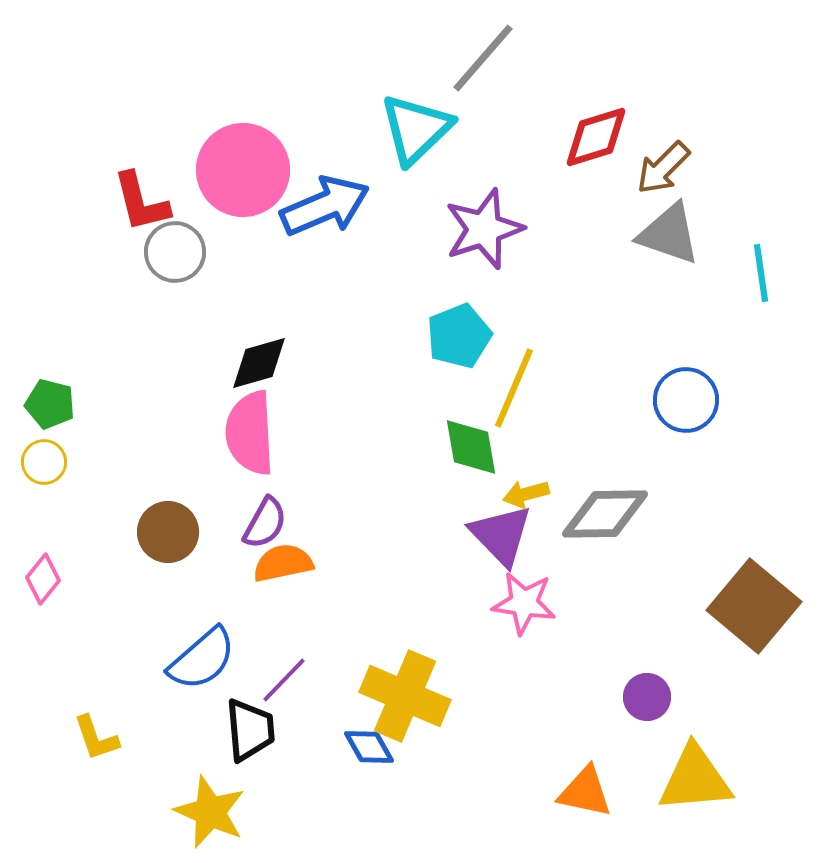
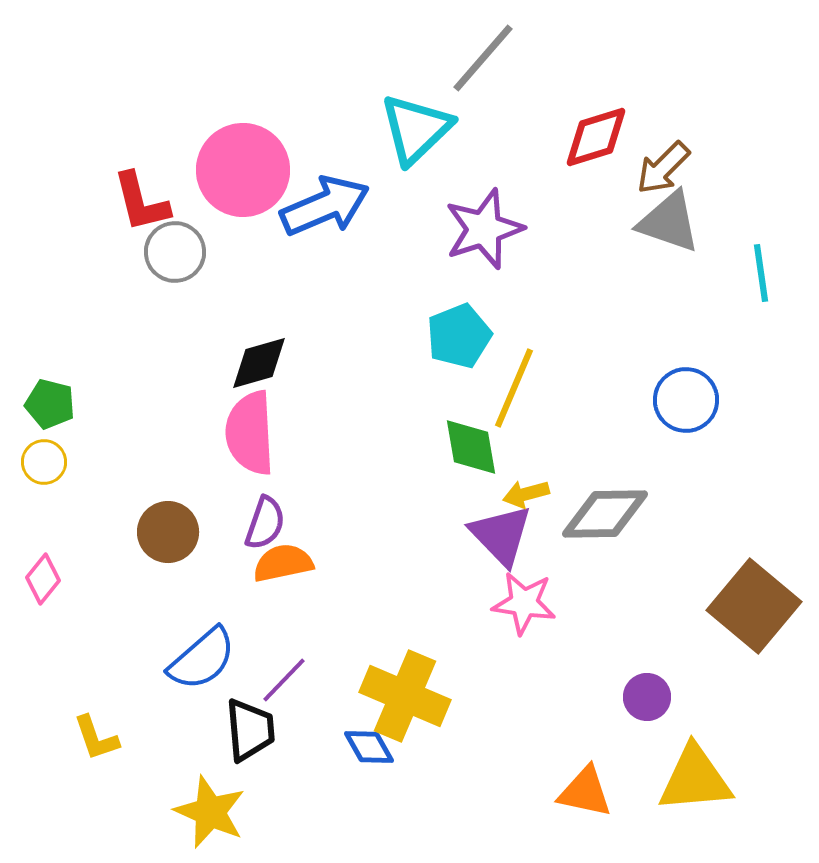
gray triangle: moved 12 px up
purple semicircle: rotated 10 degrees counterclockwise
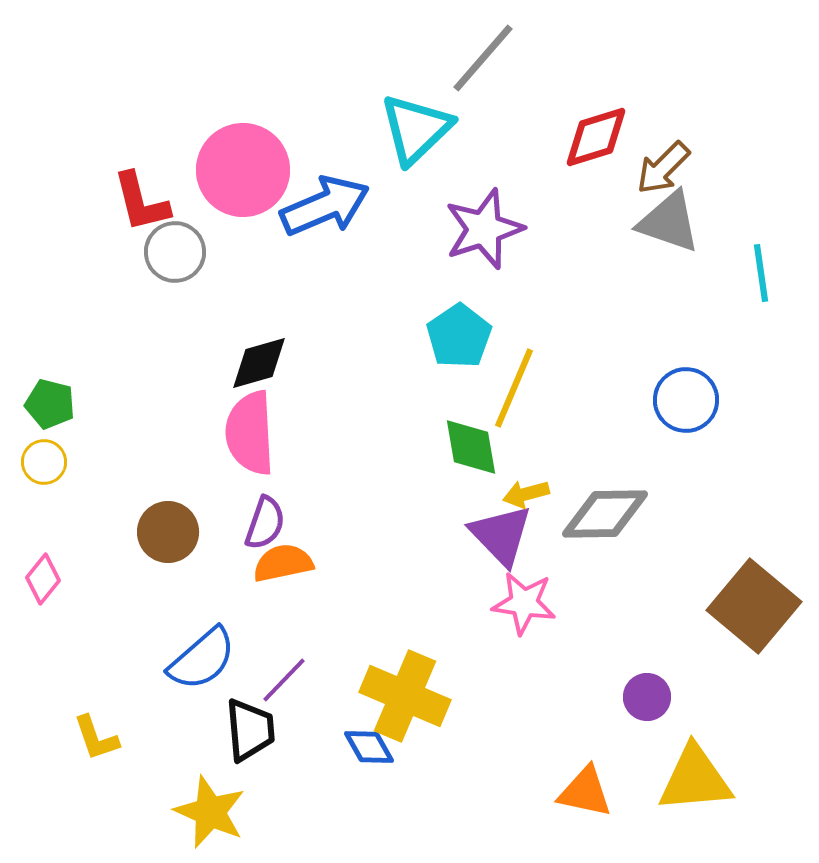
cyan pentagon: rotated 12 degrees counterclockwise
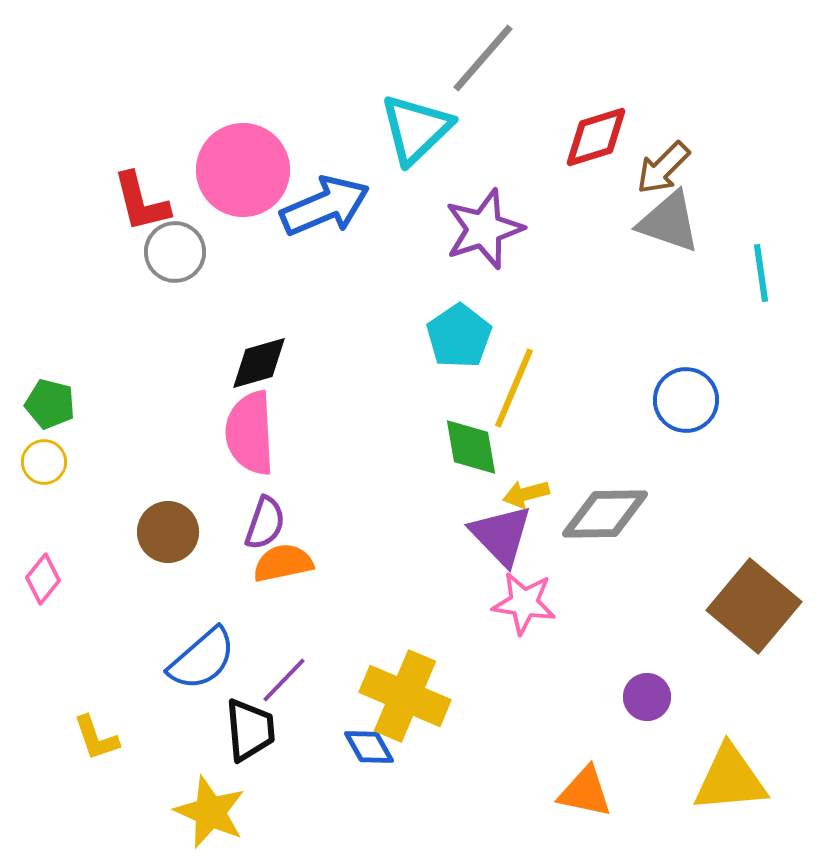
yellow triangle: moved 35 px right
